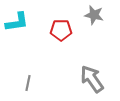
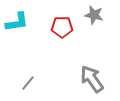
red pentagon: moved 1 px right, 3 px up
gray line: rotated 28 degrees clockwise
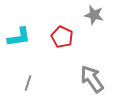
cyan L-shape: moved 2 px right, 15 px down
red pentagon: moved 10 px down; rotated 25 degrees clockwise
gray line: rotated 21 degrees counterclockwise
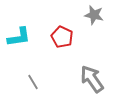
gray line: moved 5 px right, 1 px up; rotated 49 degrees counterclockwise
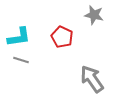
gray line: moved 12 px left, 22 px up; rotated 42 degrees counterclockwise
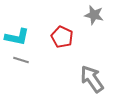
cyan L-shape: moved 2 px left; rotated 20 degrees clockwise
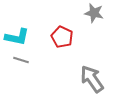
gray star: moved 2 px up
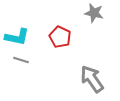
red pentagon: moved 2 px left
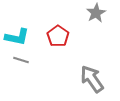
gray star: moved 2 px right; rotated 30 degrees clockwise
red pentagon: moved 2 px left, 1 px up; rotated 10 degrees clockwise
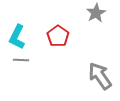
cyan L-shape: rotated 105 degrees clockwise
gray line: rotated 14 degrees counterclockwise
gray arrow: moved 8 px right, 3 px up
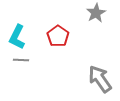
gray arrow: moved 3 px down
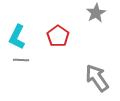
gray arrow: moved 3 px left, 1 px up
